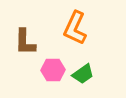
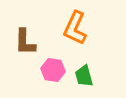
pink hexagon: rotated 10 degrees clockwise
green trapezoid: moved 1 px right, 2 px down; rotated 110 degrees clockwise
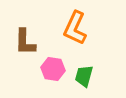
pink hexagon: moved 1 px up
green trapezoid: rotated 30 degrees clockwise
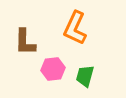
pink hexagon: rotated 15 degrees counterclockwise
green trapezoid: moved 1 px right
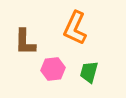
green trapezoid: moved 4 px right, 4 px up
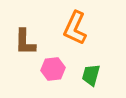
green trapezoid: moved 2 px right, 3 px down
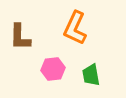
brown L-shape: moved 5 px left, 5 px up
green trapezoid: rotated 25 degrees counterclockwise
